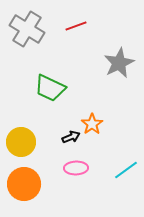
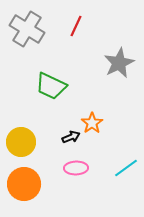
red line: rotated 45 degrees counterclockwise
green trapezoid: moved 1 px right, 2 px up
orange star: moved 1 px up
cyan line: moved 2 px up
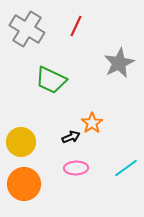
green trapezoid: moved 6 px up
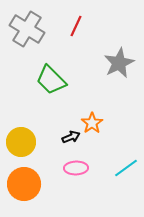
green trapezoid: rotated 20 degrees clockwise
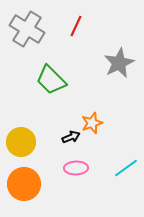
orange star: rotated 15 degrees clockwise
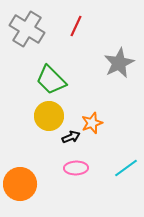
yellow circle: moved 28 px right, 26 px up
orange circle: moved 4 px left
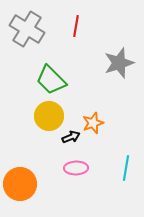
red line: rotated 15 degrees counterclockwise
gray star: rotated 8 degrees clockwise
orange star: moved 1 px right
cyan line: rotated 45 degrees counterclockwise
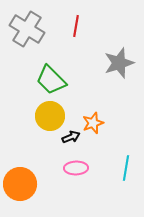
yellow circle: moved 1 px right
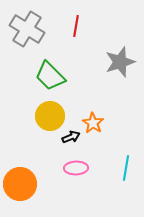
gray star: moved 1 px right, 1 px up
green trapezoid: moved 1 px left, 4 px up
orange star: rotated 20 degrees counterclockwise
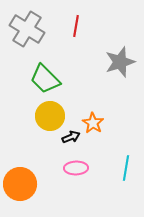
green trapezoid: moved 5 px left, 3 px down
